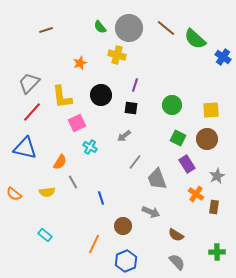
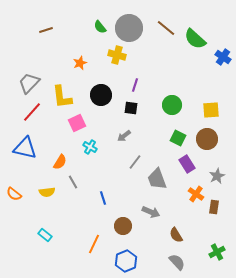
blue line at (101, 198): moved 2 px right
brown semicircle at (176, 235): rotated 28 degrees clockwise
green cross at (217, 252): rotated 28 degrees counterclockwise
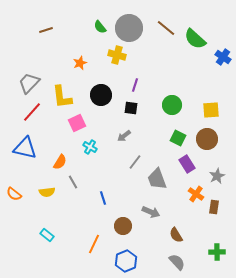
cyan rectangle at (45, 235): moved 2 px right
green cross at (217, 252): rotated 28 degrees clockwise
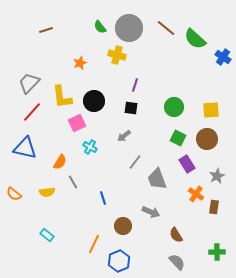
black circle at (101, 95): moved 7 px left, 6 px down
green circle at (172, 105): moved 2 px right, 2 px down
blue hexagon at (126, 261): moved 7 px left
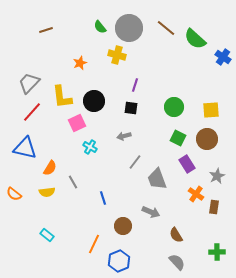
gray arrow at (124, 136): rotated 24 degrees clockwise
orange semicircle at (60, 162): moved 10 px left, 6 px down
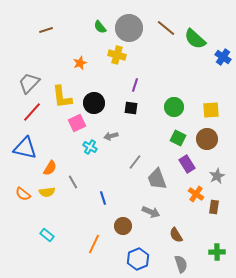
black circle at (94, 101): moved 2 px down
gray arrow at (124, 136): moved 13 px left
orange semicircle at (14, 194): moved 9 px right
blue hexagon at (119, 261): moved 19 px right, 2 px up
gray semicircle at (177, 262): moved 4 px right, 2 px down; rotated 24 degrees clockwise
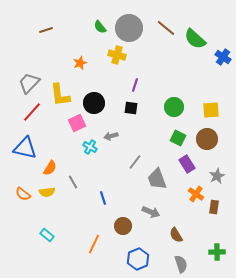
yellow L-shape at (62, 97): moved 2 px left, 2 px up
